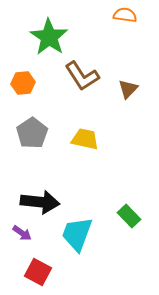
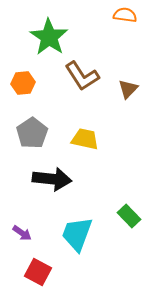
black arrow: moved 12 px right, 23 px up
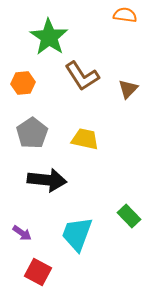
black arrow: moved 5 px left, 1 px down
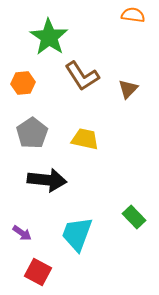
orange semicircle: moved 8 px right
green rectangle: moved 5 px right, 1 px down
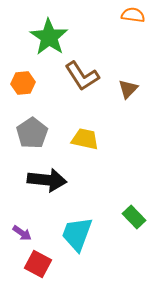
red square: moved 8 px up
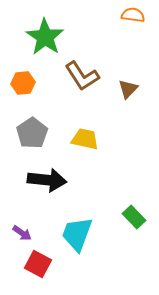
green star: moved 4 px left
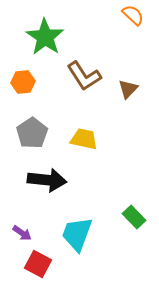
orange semicircle: rotated 35 degrees clockwise
brown L-shape: moved 2 px right
orange hexagon: moved 1 px up
yellow trapezoid: moved 1 px left
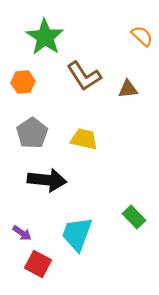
orange semicircle: moved 9 px right, 21 px down
brown triangle: rotated 40 degrees clockwise
